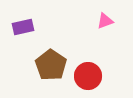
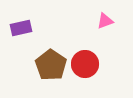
purple rectangle: moved 2 px left, 1 px down
red circle: moved 3 px left, 12 px up
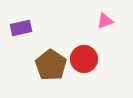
red circle: moved 1 px left, 5 px up
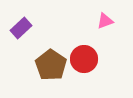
purple rectangle: rotated 30 degrees counterclockwise
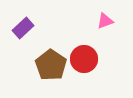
purple rectangle: moved 2 px right
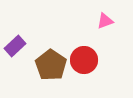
purple rectangle: moved 8 px left, 18 px down
red circle: moved 1 px down
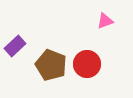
red circle: moved 3 px right, 4 px down
brown pentagon: rotated 12 degrees counterclockwise
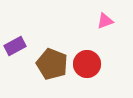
purple rectangle: rotated 15 degrees clockwise
brown pentagon: moved 1 px right, 1 px up
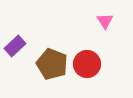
pink triangle: rotated 42 degrees counterclockwise
purple rectangle: rotated 15 degrees counterclockwise
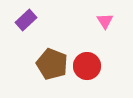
purple rectangle: moved 11 px right, 26 px up
red circle: moved 2 px down
